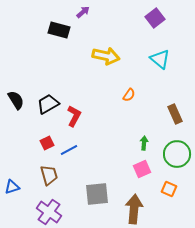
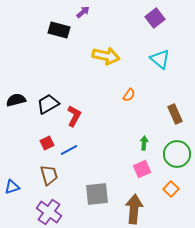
black semicircle: rotated 72 degrees counterclockwise
orange square: moved 2 px right; rotated 21 degrees clockwise
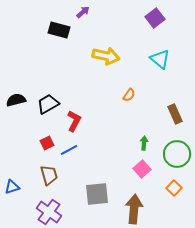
red L-shape: moved 5 px down
pink square: rotated 18 degrees counterclockwise
orange square: moved 3 px right, 1 px up
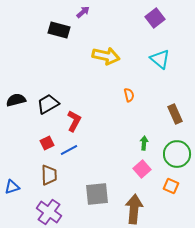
orange semicircle: rotated 48 degrees counterclockwise
brown trapezoid: rotated 15 degrees clockwise
orange square: moved 3 px left, 2 px up; rotated 21 degrees counterclockwise
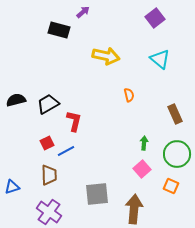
red L-shape: rotated 15 degrees counterclockwise
blue line: moved 3 px left, 1 px down
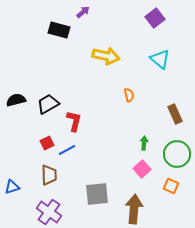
blue line: moved 1 px right, 1 px up
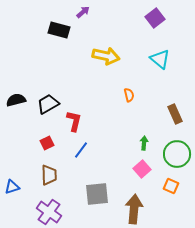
blue line: moved 14 px right; rotated 24 degrees counterclockwise
